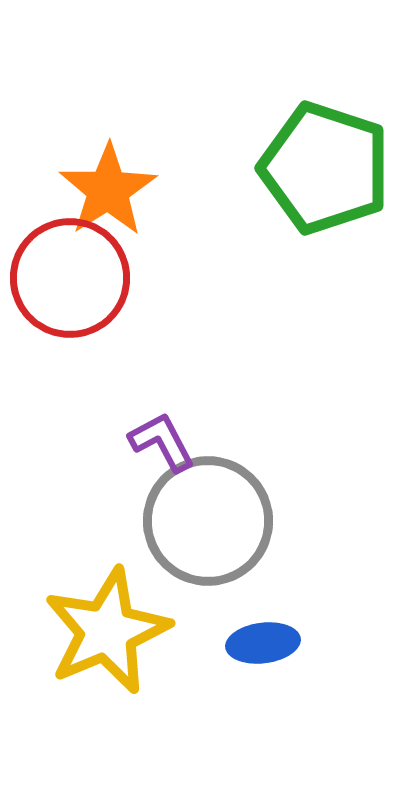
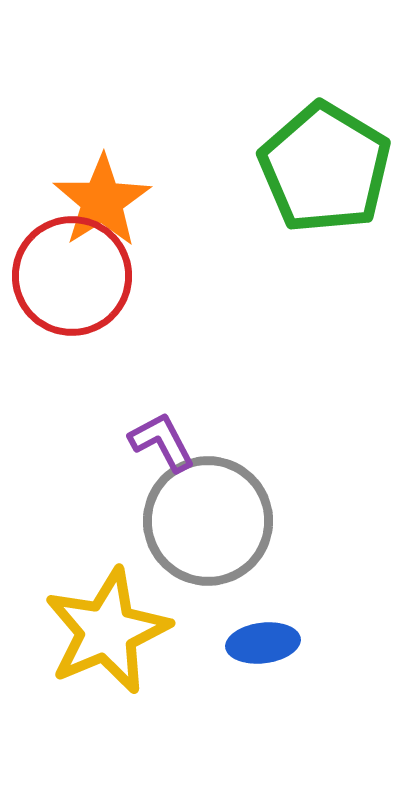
green pentagon: rotated 13 degrees clockwise
orange star: moved 6 px left, 11 px down
red circle: moved 2 px right, 2 px up
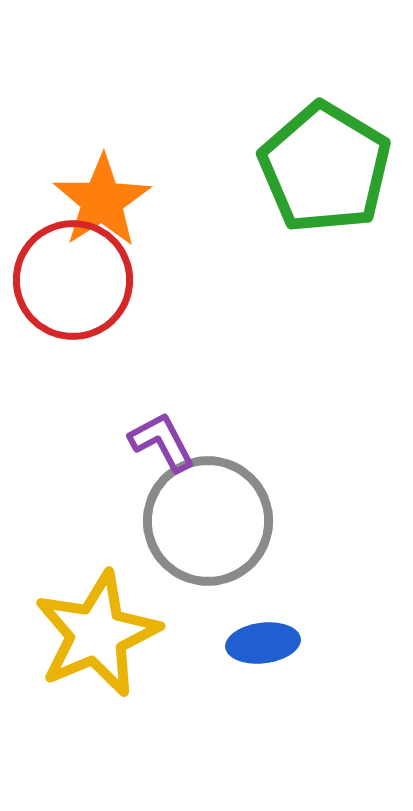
red circle: moved 1 px right, 4 px down
yellow star: moved 10 px left, 3 px down
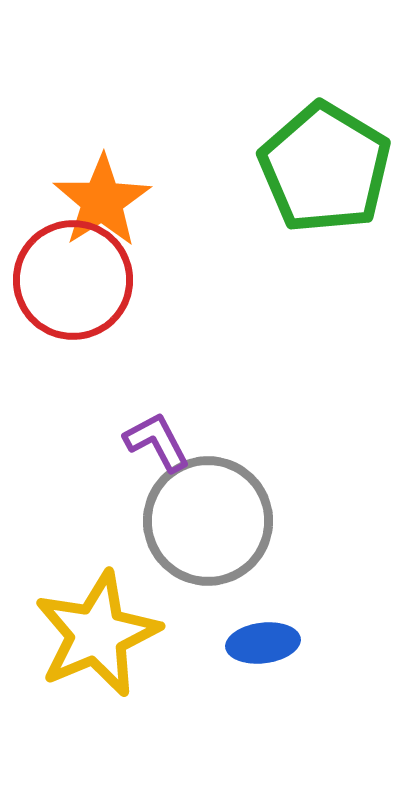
purple L-shape: moved 5 px left
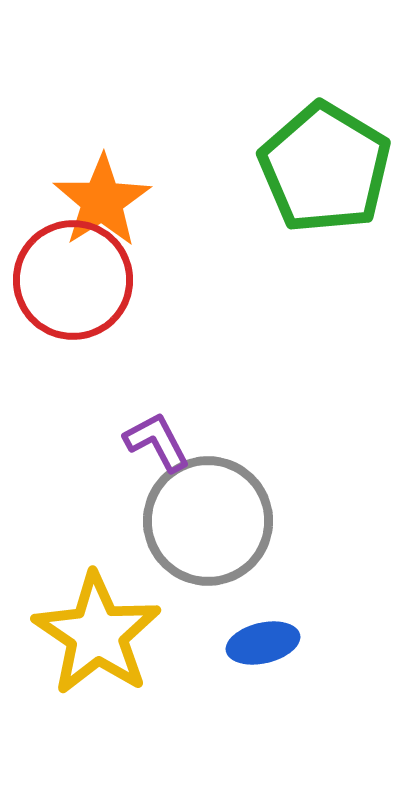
yellow star: rotated 15 degrees counterclockwise
blue ellipse: rotated 6 degrees counterclockwise
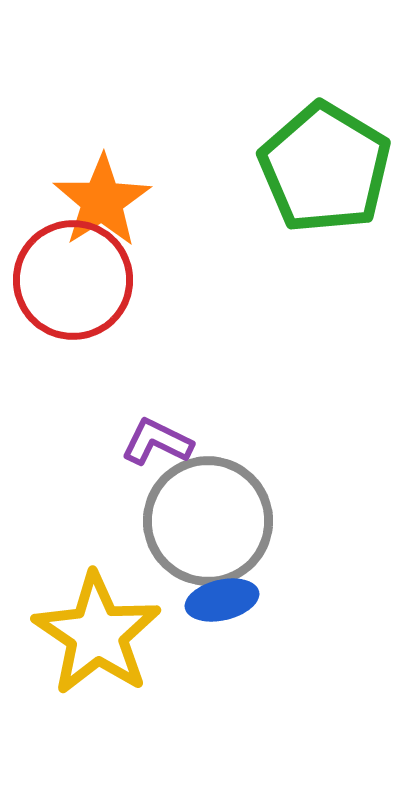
purple L-shape: rotated 36 degrees counterclockwise
blue ellipse: moved 41 px left, 43 px up
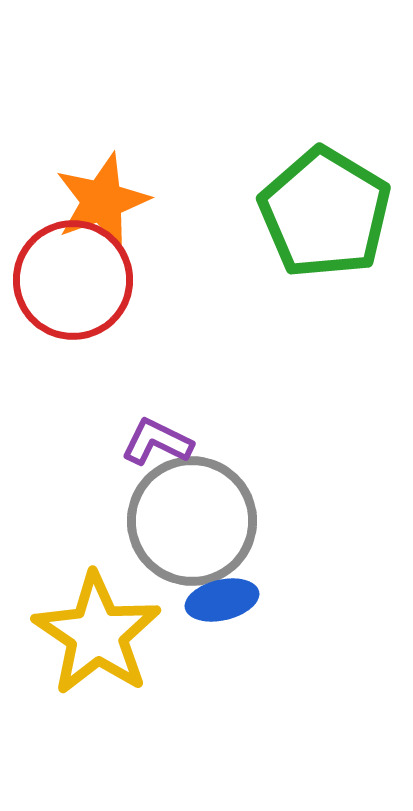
green pentagon: moved 45 px down
orange star: rotated 12 degrees clockwise
gray circle: moved 16 px left
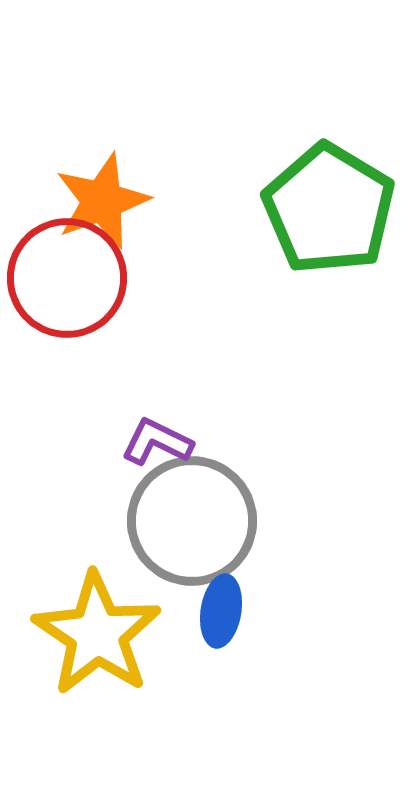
green pentagon: moved 4 px right, 4 px up
red circle: moved 6 px left, 2 px up
blue ellipse: moved 1 px left, 11 px down; rotated 68 degrees counterclockwise
